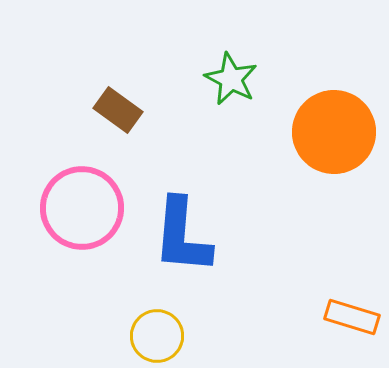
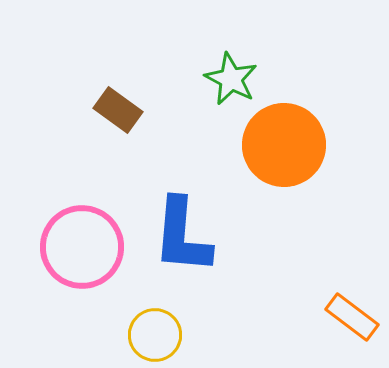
orange circle: moved 50 px left, 13 px down
pink circle: moved 39 px down
orange rectangle: rotated 20 degrees clockwise
yellow circle: moved 2 px left, 1 px up
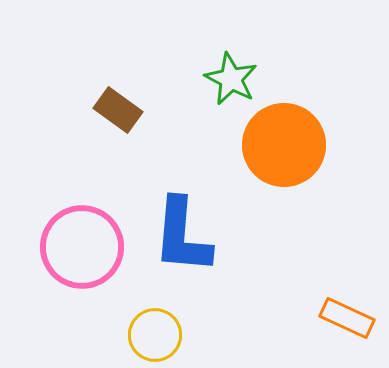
orange rectangle: moved 5 px left, 1 px down; rotated 12 degrees counterclockwise
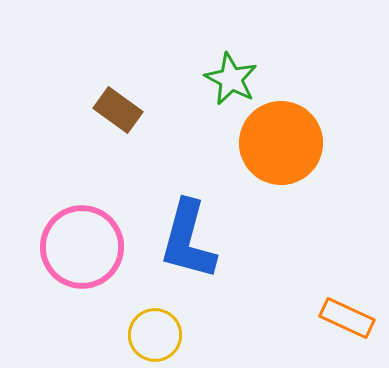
orange circle: moved 3 px left, 2 px up
blue L-shape: moved 6 px right, 4 px down; rotated 10 degrees clockwise
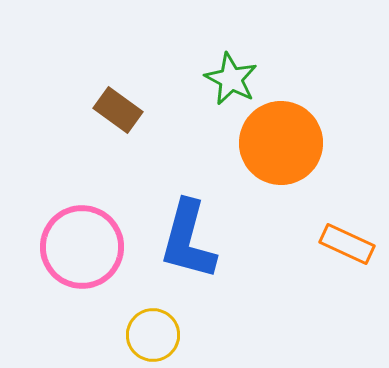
orange rectangle: moved 74 px up
yellow circle: moved 2 px left
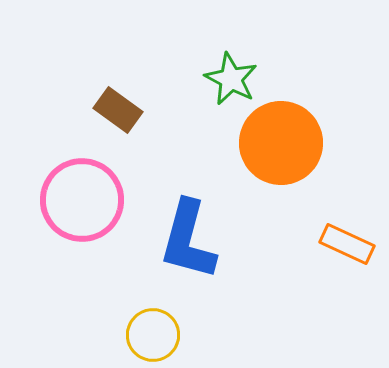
pink circle: moved 47 px up
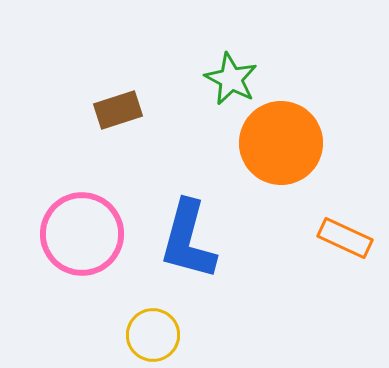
brown rectangle: rotated 54 degrees counterclockwise
pink circle: moved 34 px down
orange rectangle: moved 2 px left, 6 px up
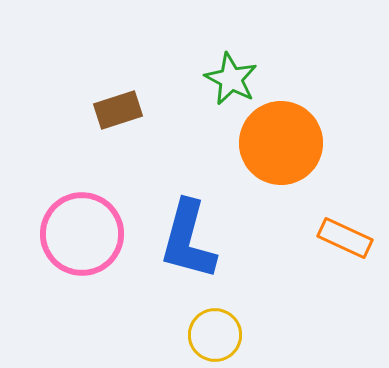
yellow circle: moved 62 px right
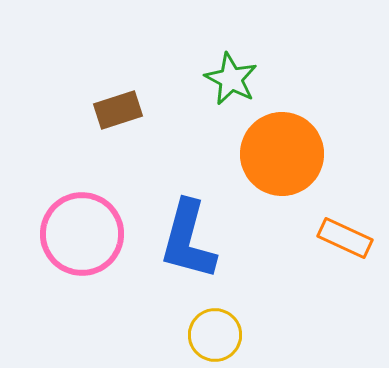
orange circle: moved 1 px right, 11 px down
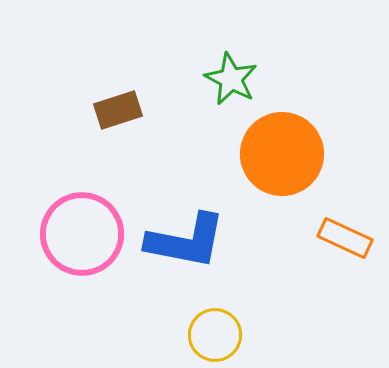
blue L-shape: moved 2 px left, 1 px down; rotated 94 degrees counterclockwise
